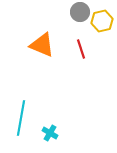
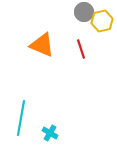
gray circle: moved 4 px right
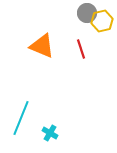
gray circle: moved 3 px right, 1 px down
orange triangle: moved 1 px down
cyan line: rotated 12 degrees clockwise
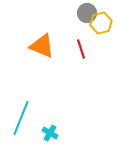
yellow hexagon: moved 1 px left, 2 px down
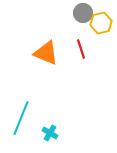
gray circle: moved 4 px left
orange triangle: moved 4 px right, 7 px down
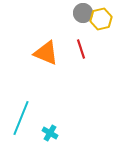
yellow hexagon: moved 4 px up
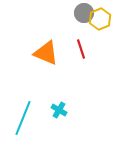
gray circle: moved 1 px right
yellow hexagon: moved 1 px left; rotated 10 degrees counterclockwise
cyan line: moved 2 px right
cyan cross: moved 9 px right, 23 px up
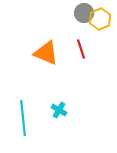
cyan line: rotated 28 degrees counterclockwise
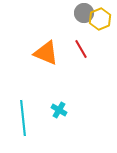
red line: rotated 12 degrees counterclockwise
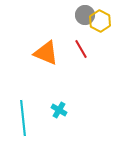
gray circle: moved 1 px right, 2 px down
yellow hexagon: moved 2 px down; rotated 10 degrees counterclockwise
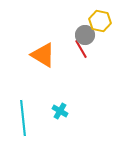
gray circle: moved 20 px down
yellow hexagon: rotated 15 degrees counterclockwise
orange triangle: moved 3 px left, 2 px down; rotated 8 degrees clockwise
cyan cross: moved 1 px right, 1 px down
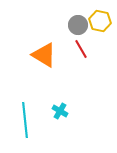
gray circle: moved 7 px left, 10 px up
orange triangle: moved 1 px right
cyan line: moved 2 px right, 2 px down
